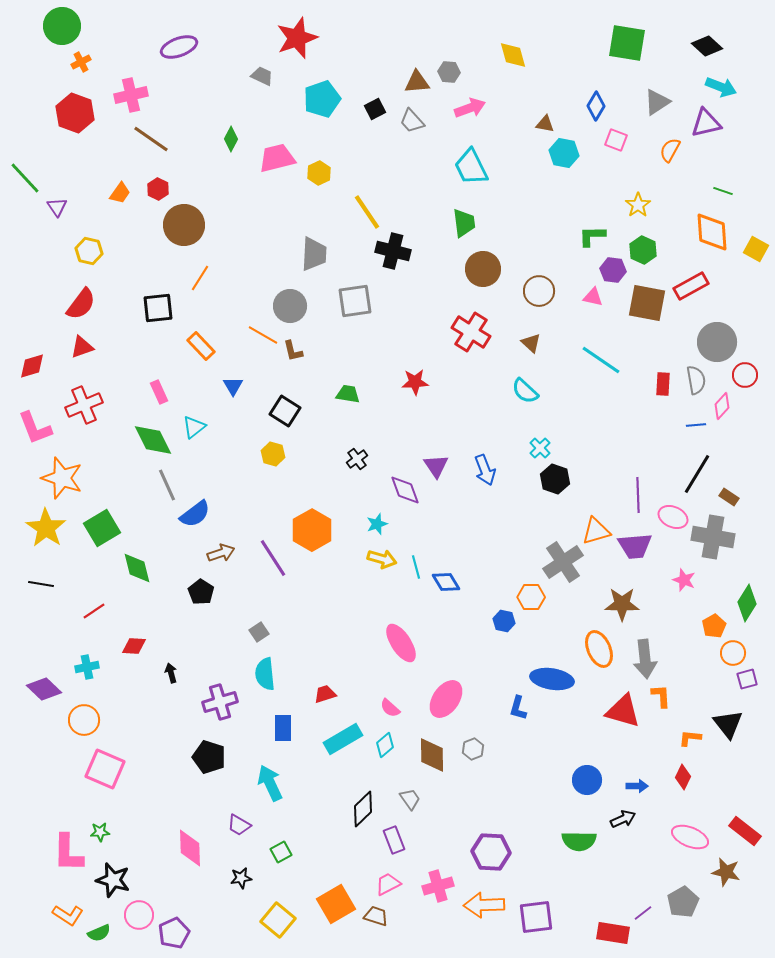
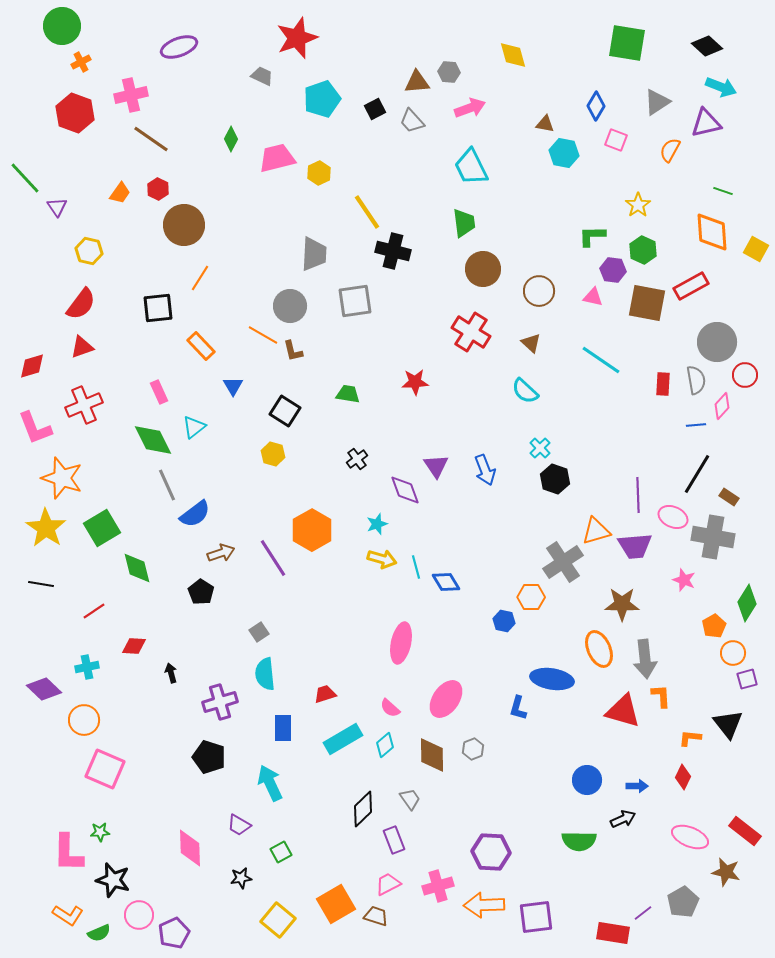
pink ellipse at (401, 643): rotated 45 degrees clockwise
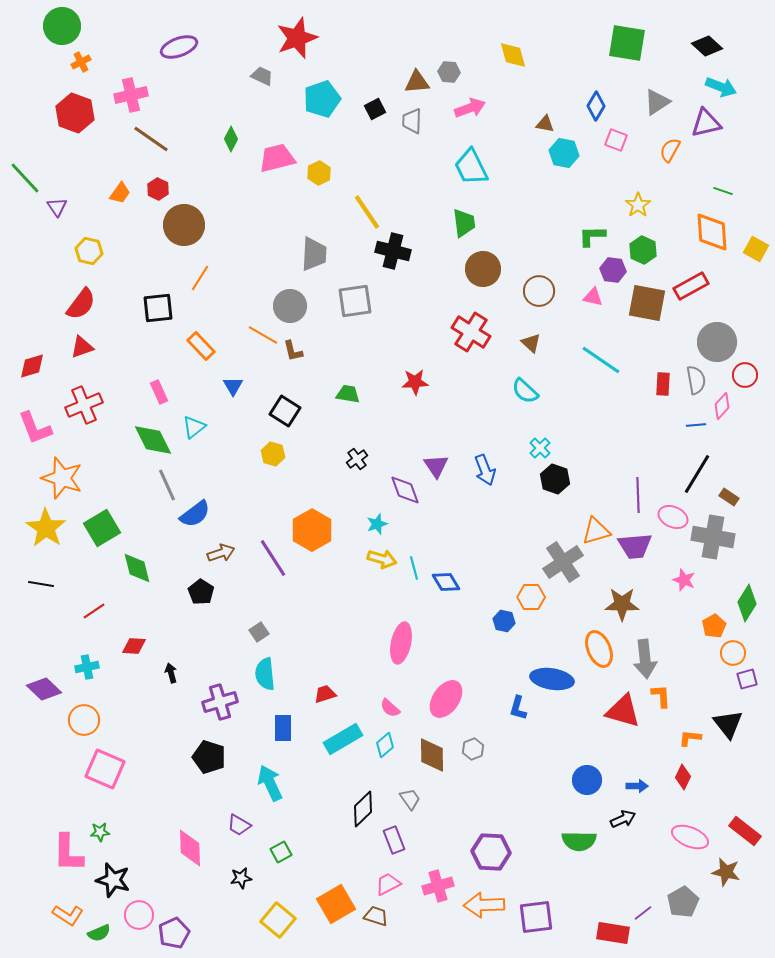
gray trapezoid at (412, 121): rotated 44 degrees clockwise
cyan line at (416, 567): moved 2 px left, 1 px down
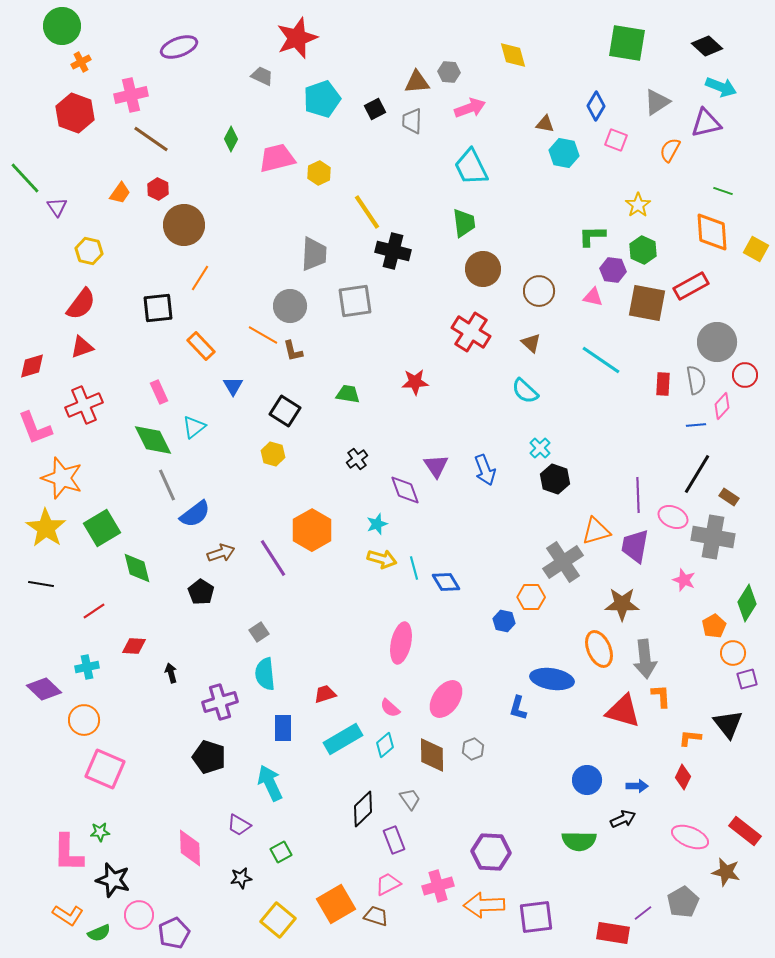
purple trapezoid at (635, 546): rotated 105 degrees clockwise
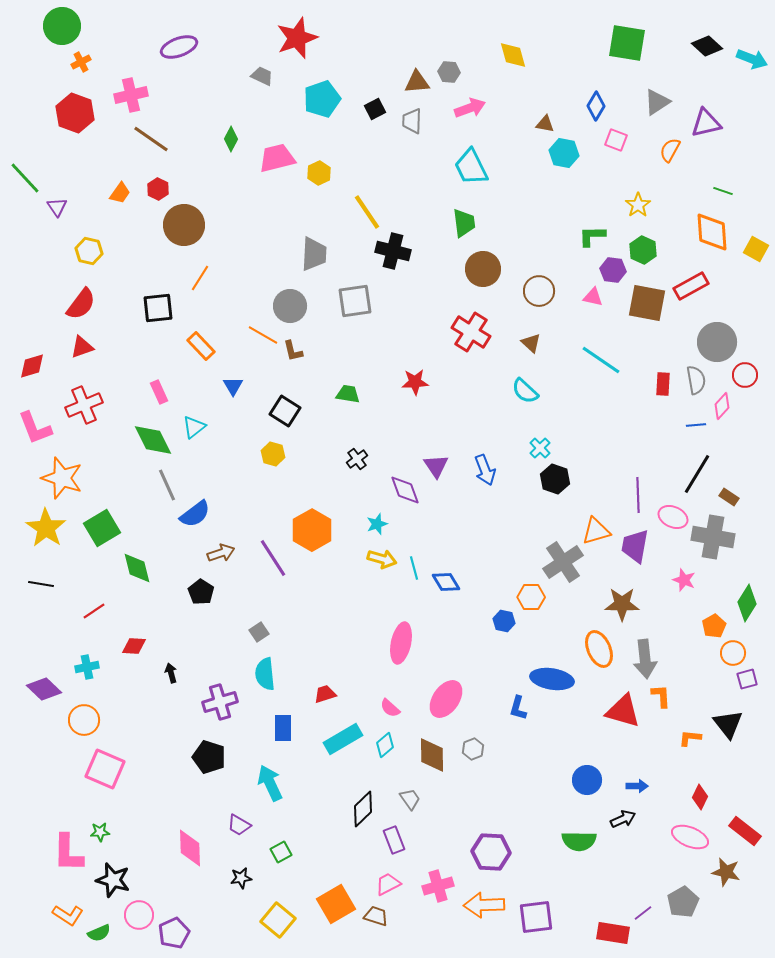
cyan arrow at (721, 87): moved 31 px right, 28 px up
red diamond at (683, 777): moved 17 px right, 20 px down
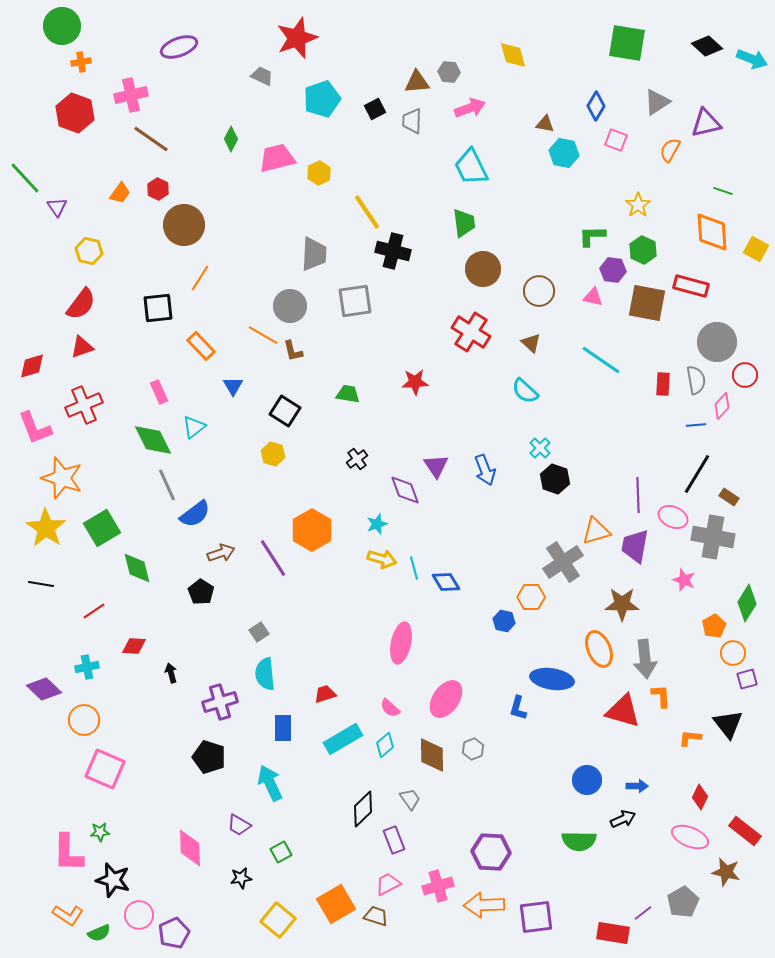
orange cross at (81, 62): rotated 18 degrees clockwise
red rectangle at (691, 286): rotated 44 degrees clockwise
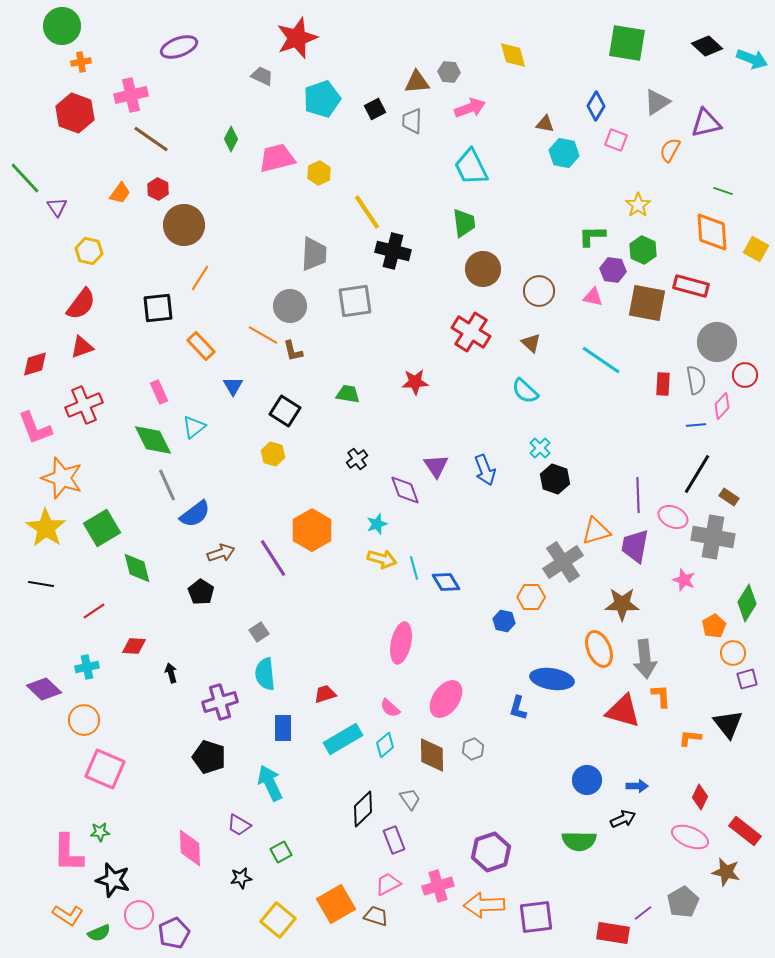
red diamond at (32, 366): moved 3 px right, 2 px up
purple hexagon at (491, 852): rotated 21 degrees counterclockwise
